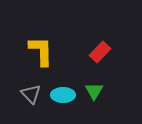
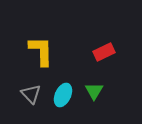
red rectangle: moved 4 px right; rotated 20 degrees clockwise
cyan ellipse: rotated 65 degrees counterclockwise
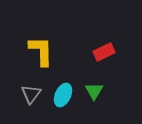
gray triangle: rotated 20 degrees clockwise
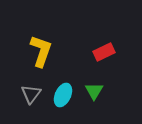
yellow L-shape: rotated 20 degrees clockwise
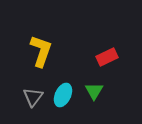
red rectangle: moved 3 px right, 5 px down
gray triangle: moved 2 px right, 3 px down
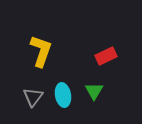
red rectangle: moved 1 px left, 1 px up
cyan ellipse: rotated 35 degrees counterclockwise
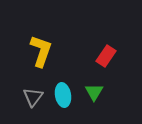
red rectangle: rotated 30 degrees counterclockwise
green triangle: moved 1 px down
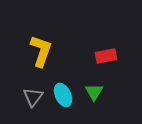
red rectangle: rotated 45 degrees clockwise
cyan ellipse: rotated 15 degrees counterclockwise
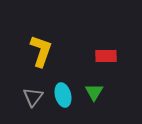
red rectangle: rotated 10 degrees clockwise
cyan ellipse: rotated 10 degrees clockwise
